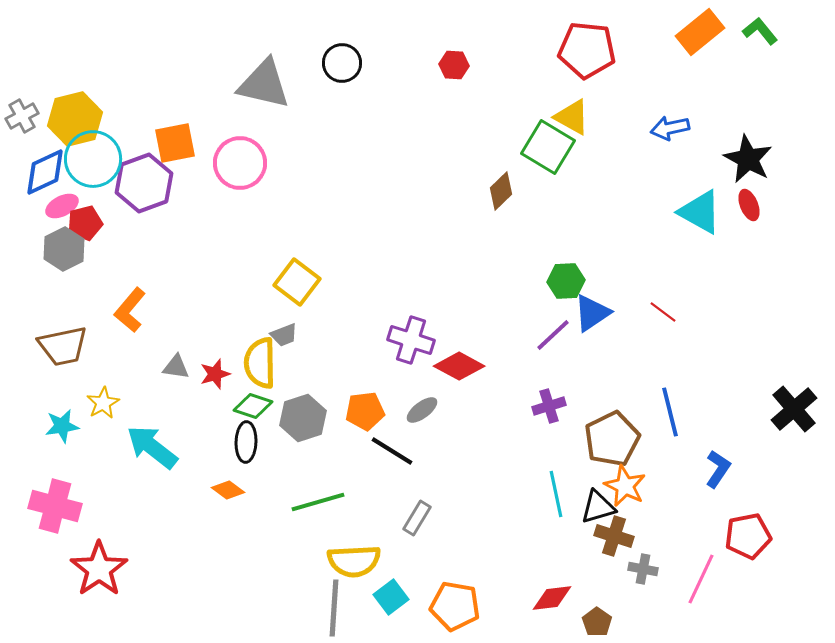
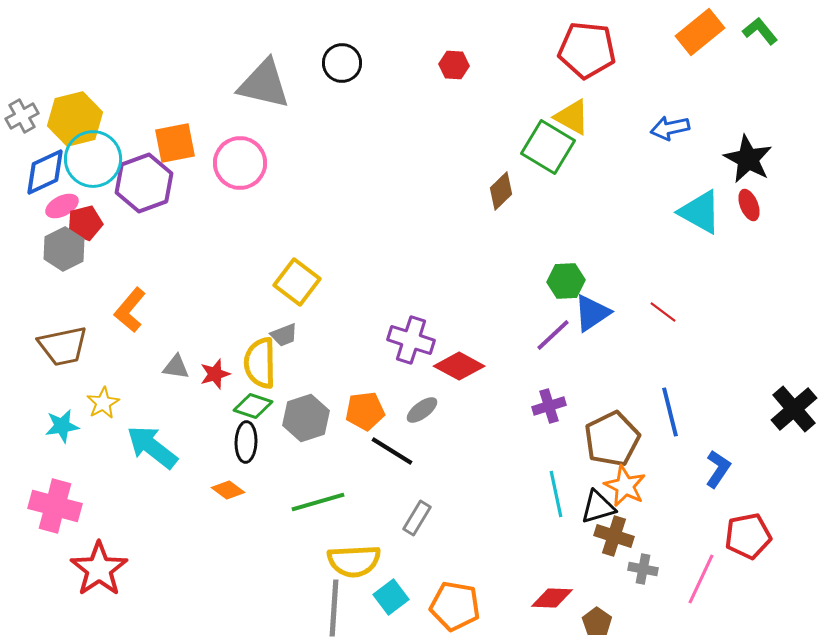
gray hexagon at (303, 418): moved 3 px right
red diamond at (552, 598): rotated 9 degrees clockwise
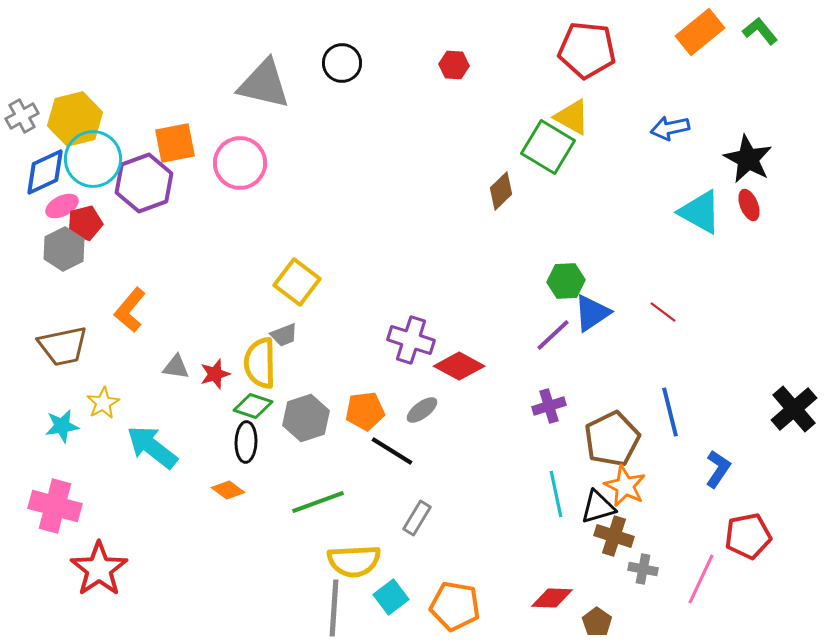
green line at (318, 502): rotated 4 degrees counterclockwise
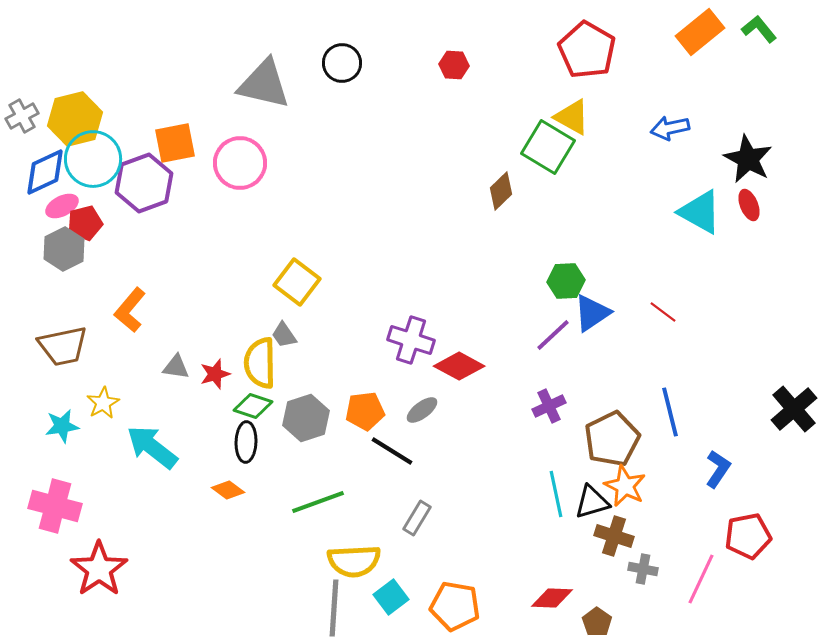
green L-shape at (760, 31): moved 1 px left, 2 px up
red pentagon at (587, 50): rotated 24 degrees clockwise
gray trapezoid at (284, 335): rotated 76 degrees clockwise
purple cross at (549, 406): rotated 8 degrees counterclockwise
black triangle at (598, 507): moved 6 px left, 5 px up
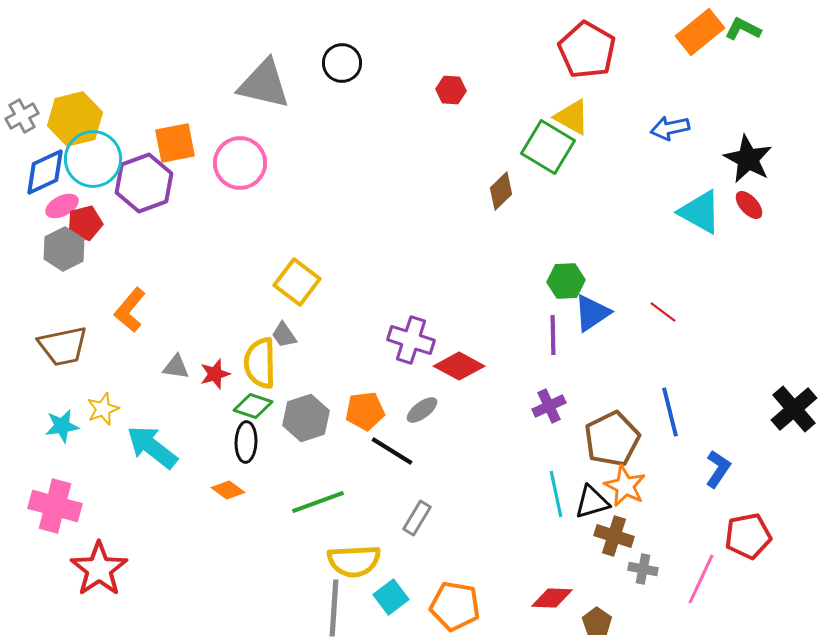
green L-shape at (759, 29): moved 16 px left; rotated 24 degrees counterclockwise
red hexagon at (454, 65): moved 3 px left, 25 px down
red ellipse at (749, 205): rotated 20 degrees counterclockwise
purple line at (553, 335): rotated 48 degrees counterclockwise
yellow star at (103, 403): moved 6 px down; rotated 8 degrees clockwise
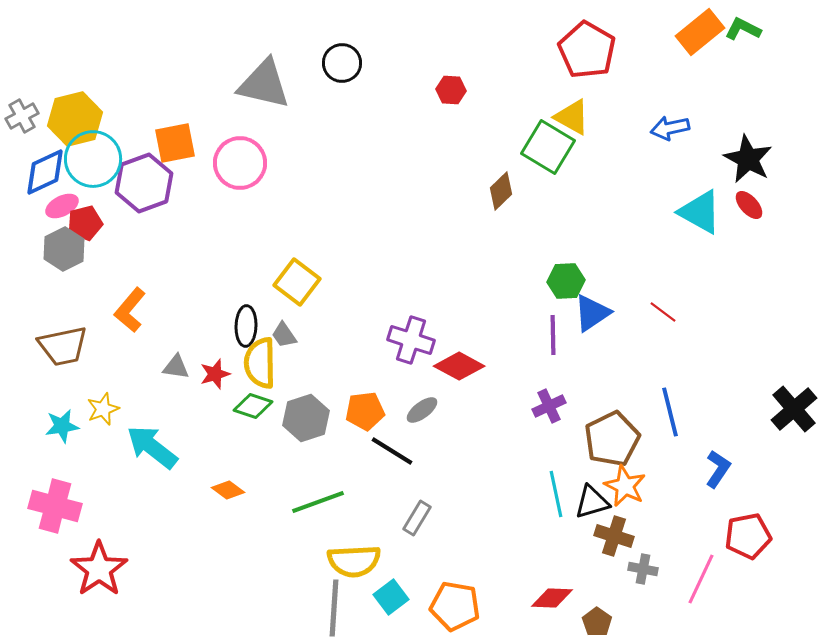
black ellipse at (246, 442): moved 116 px up
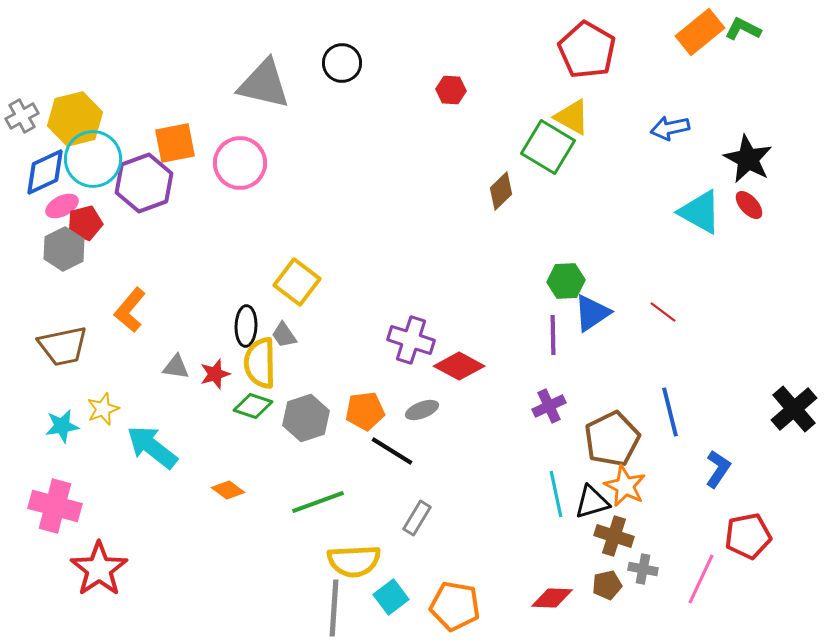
gray ellipse at (422, 410): rotated 16 degrees clockwise
brown pentagon at (597, 622): moved 10 px right, 37 px up; rotated 24 degrees clockwise
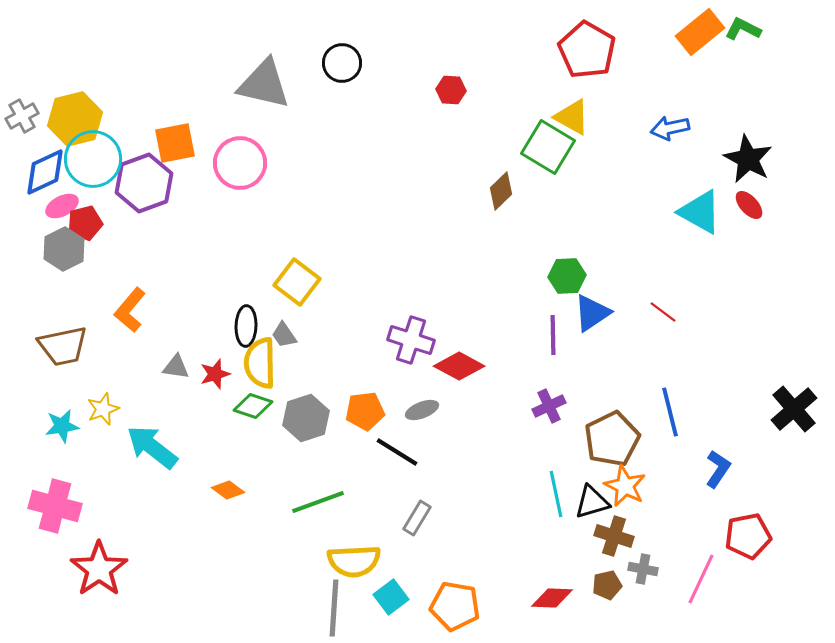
green hexagon at (566, 281): moved 1 px right, 5 px up
black line at (392, 451): moved 5 px right, 1 px down
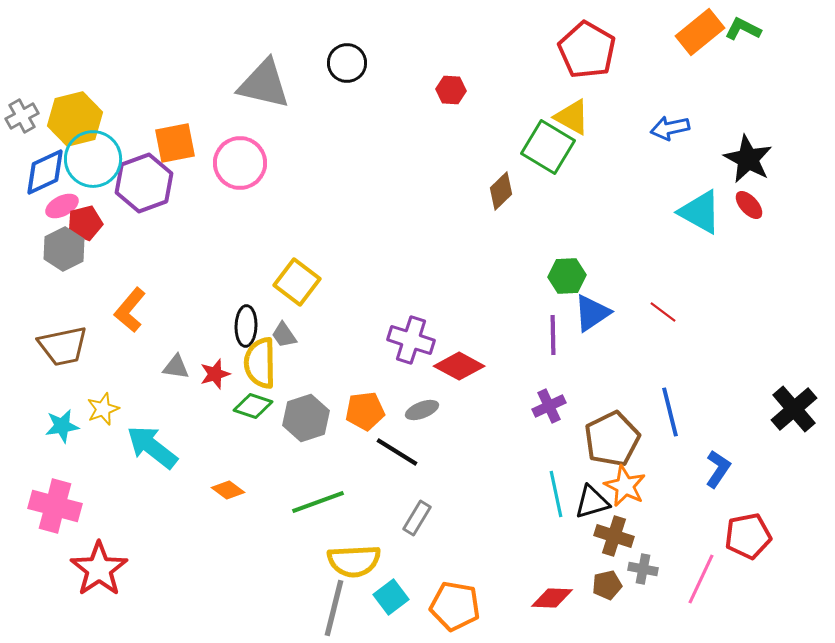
black circle at (342, 63): moved 5 px right
gray line at (334, 608): rotated 10 degrees clockwise
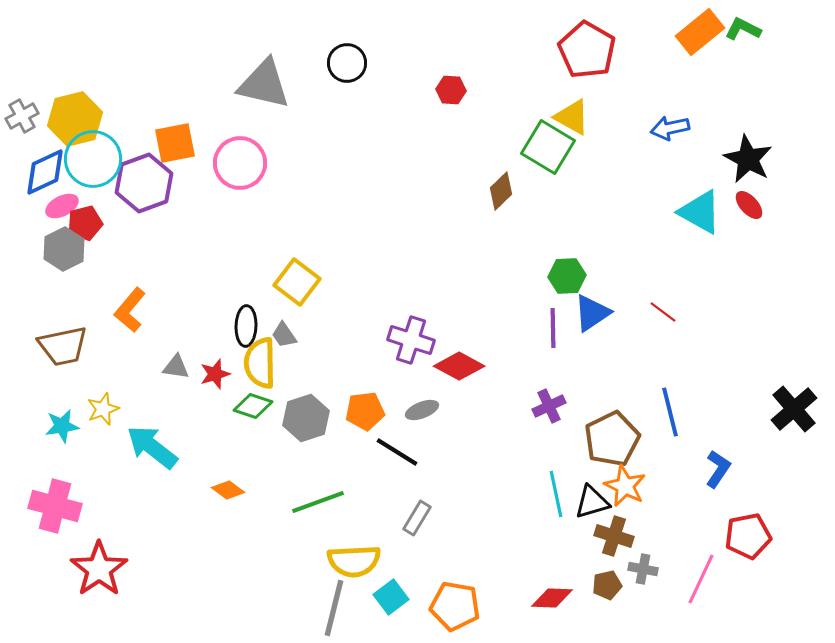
purple line at (553, 335): moved 7 px up
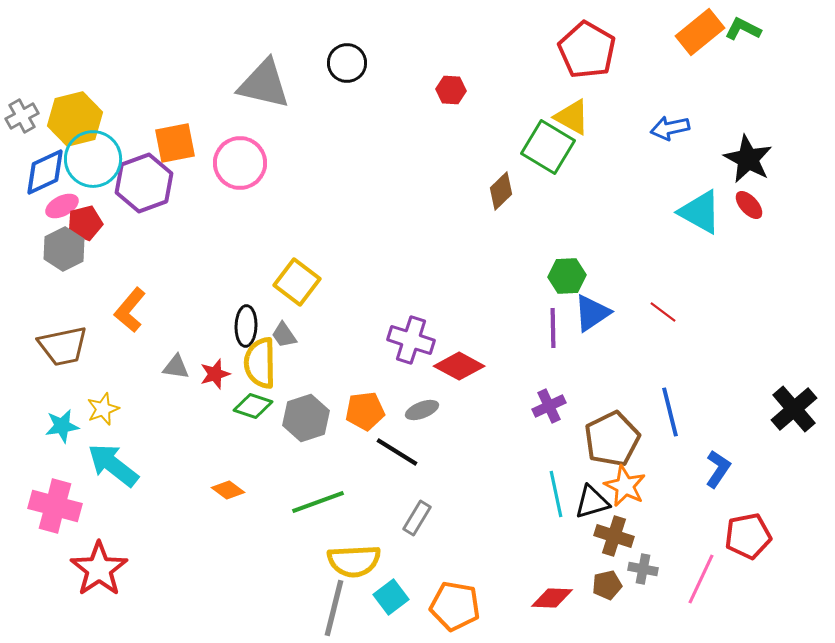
cyan arrow at (152, 447): moved 39 px left, 18 px down
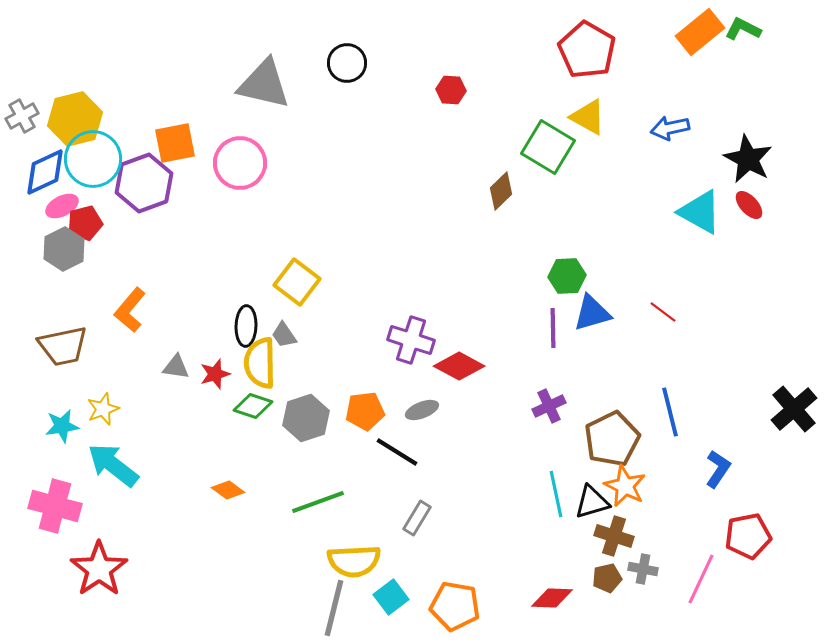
yellow triangle at (572, 117): moved 16 px right
blue triangle at (592, 313): rotated 18 degrees clockwise
brown pentagon at (607, 585): moved 7 px up
